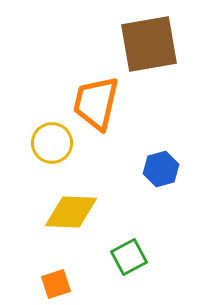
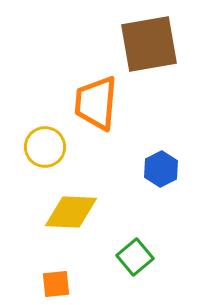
orange trapezoid: rotated 8 degrees counterclockwise
yellow circle: moved 7 px left, 4 px down
blue hexagon: rotated 12 degrees counterclockwise
green square: moved 6 px right; rotated 12 degrees counterclockwise
orange square: rotated 12 degrees clockwise
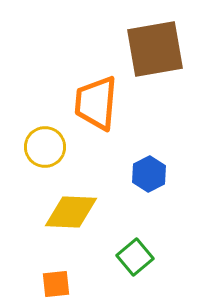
brown square: moved 6 px right, 5 px down
blue hexagon: moved 12 px left, 5 px down
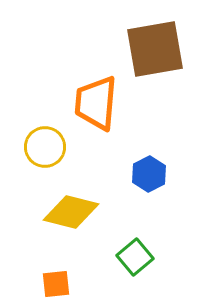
yellow diamond: rotated 12 degrees clockwise
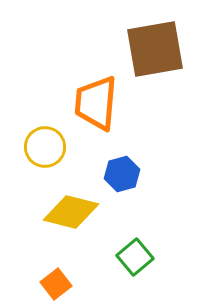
blue hexagon: moved 27 px left; rotated 12 degrees clockwise
orange square: rotated 32 degrees counterclockwise
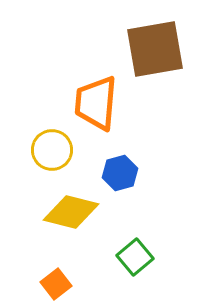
yellow circle: moved 7 px right, 3 px down
blue hexagon: moved 2 px left, 1 px up
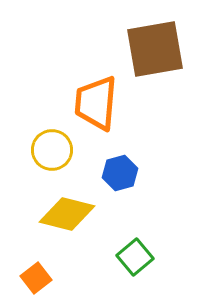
yellow diamond: moved 4 px left, 2 px down
orange square: moved 20 px left, 6 px up
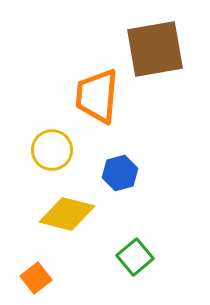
orange trapezoid: moved 1 px right, 7 px up
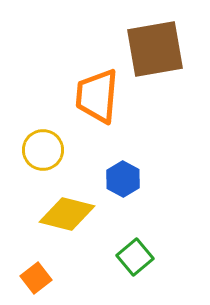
yellow circle: moved 9 px left
blue hexagon: moved 3 px right, 6 px down; rotated 16 degrees counterclockwise
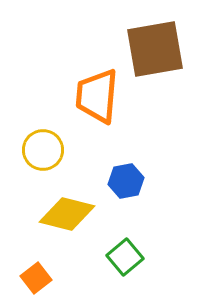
blue hexagon: moved 3 px right, 2 px down; rotated 20 degrees clockwise
green square: moved 10 px left
